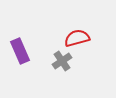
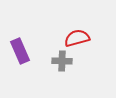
gray cross: rotated 36 degrees clockwise
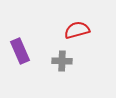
red semicircle: moved 8 px up
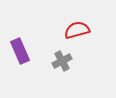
gray cross: rotated 30 degrees counterclockwise
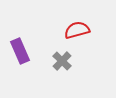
gray cross: rotated 18 degrees counterclockwise
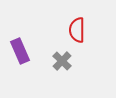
red semicircle: rotated 75 degrees counterclockwise
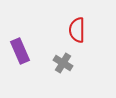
gray cross: moved 1 px right, 2 px down; rotated 12 degrees counterclockwise
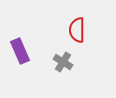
gray cross: moved 1 px up
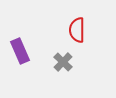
gray cross: rotated 12 degrees clockwise
